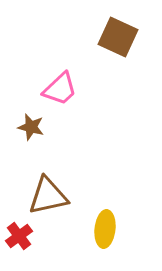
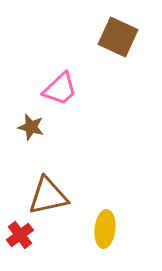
red cross: moved 1 px right, 1 px up
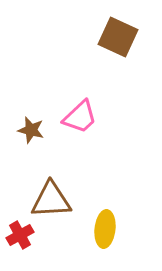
pink trapezoid: moved 20 px right, 28 px down
brown star: moved 3 px down
brown triangle: moved 3 px right, 4 px down; rotated 9 degrees clockwise
red cross: rotated 8 degrees clockwise
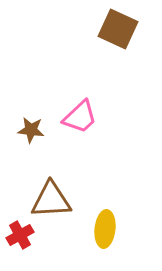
brown square: moved 8 px up
brown star: rotated 8 degrees counterclockwise
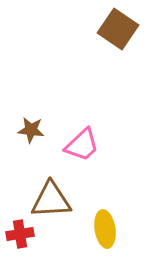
brown square: rotated 9 degrees clockwise
pink trapezoid: moved 2 px right, 28 px down
yellow ellipse: rotated 15 degrees counterclockwise
red cross: moved 1 px up; rotated 20 degrees clockwise
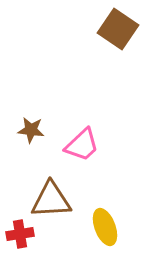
yellow ellipse: moved 2 px up; rotated 12 degrees counterclockwise
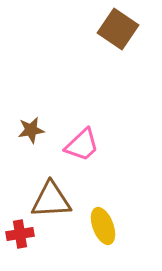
brown star: rotated 16 degrees counterclockwise
yellow ellipse: moved 2 px left, 1 px up
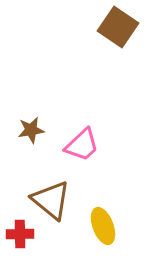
brown square: moved 2 px up
brown triangle: rotated 42 degrees clockwise
red cross: rotated 8 degrees clockwise
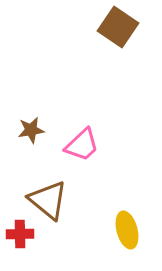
brown triangle: moved 3 px left
yellow ellipse: moved 24 px right, 4 px down; rotated 6 degrees clockwise
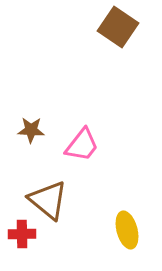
brown star: rotated 12 degrees clockwise
pink trapezoid: rotated 9 degrees counterclockwise
red cross: moved 2 px right
